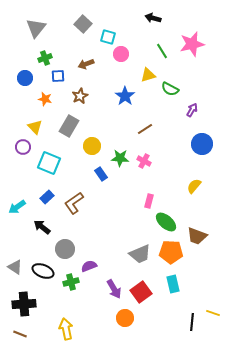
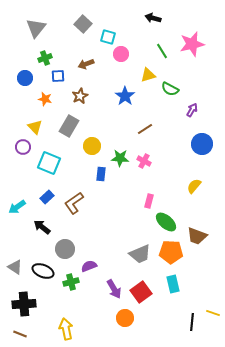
blue rectangle at (101, 174): rotated 40 degrees clockwise
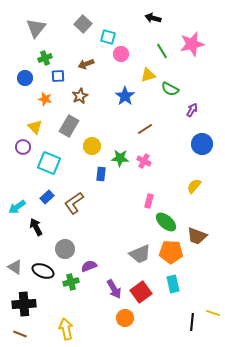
black arrow at (42, 227): moved 6 px left; rotated 24 degrees clockwise
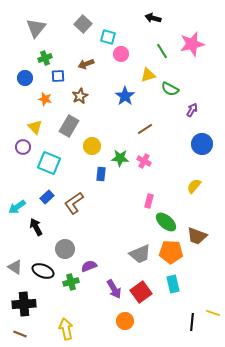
orange circle at (125, 318): moved 3 px down
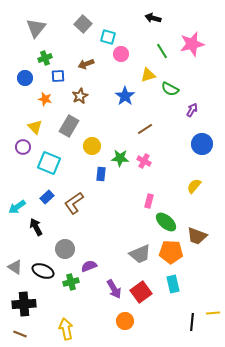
yellow line at (213, 313): rotated 24 degrees counterclockwise
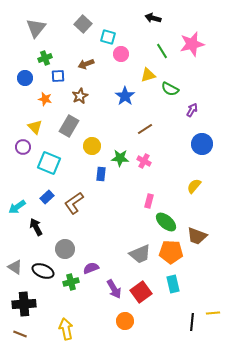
purple semicircle at (89, 266): moved 2 px right, 2 px down
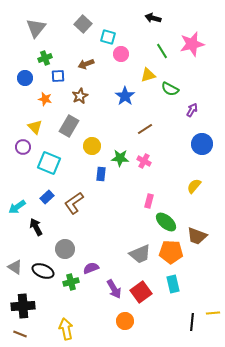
black cross at (24, 304): moved 1 px left, 2 px down
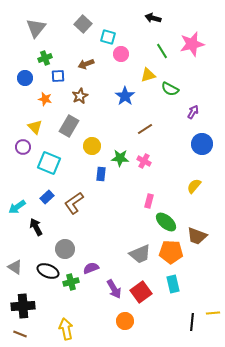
purple arrow at (192, 110): moved 1 px right, 2 px down
black ellipse at (43, 271): moved 5 px right
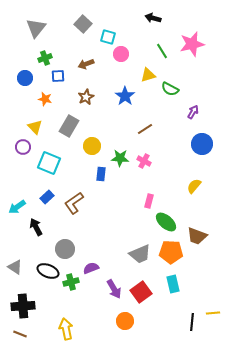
brown star at (80, 96): moved 6 px right, 1 px down
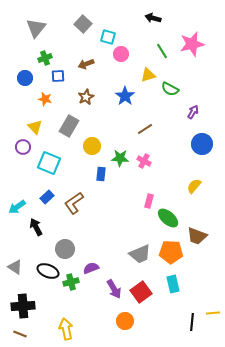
green ellipse at (166, 222): moved 2 px right, 4 px up
